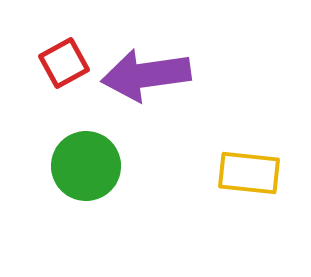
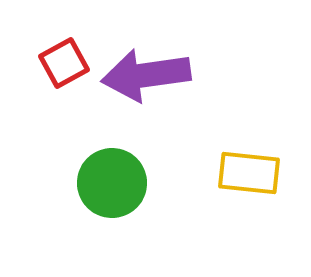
green circle: moved 26 px right, 17 px down
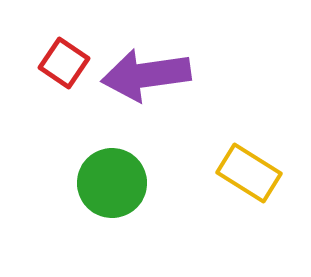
red square: rotated 27 degrees counterclockwise
yellow rectangle: rotated 26 degrees clockwise
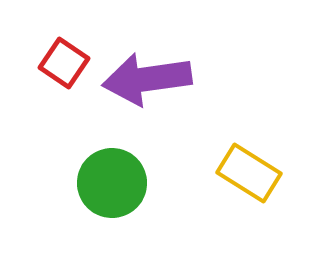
purple arrow: moved 1 px right, 4 px down
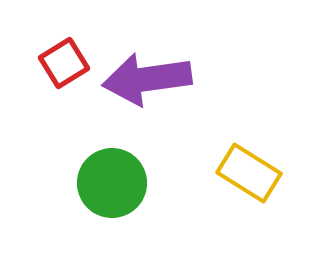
red square: rotated 24 degrees clockwise
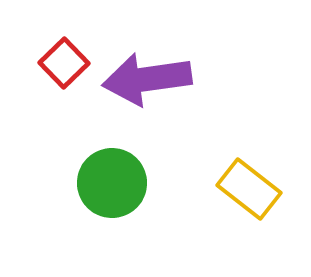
red square: rotated 12 degrees counterclockwise
yellow rectangle: moved 16 px down; rotated 6 degrees clockwise
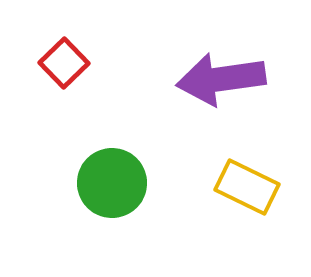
purple arrow: moved 74 px right
yellow rectangle: moved 2 px left, 2 px up; rotated 12 degrees counterclockwise
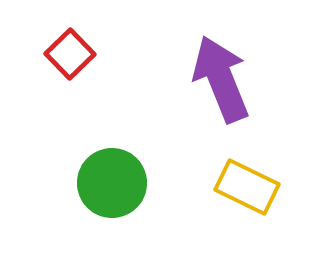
red square: moved 6 px right, 9 px up
purple arrow: rotated 76 degrees clockwise
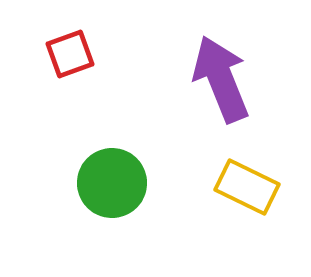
red square: rotated 24 degrees clockwise
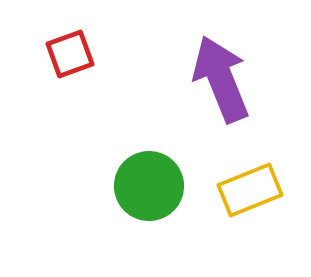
green circle: moved 37 px right, 3 px down
yellow rectangle: moved 3 px right, 3 px down; rotated 48 degrees counterclockwise
